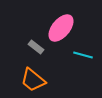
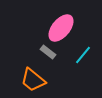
gray rectangle: moved 12 px right, 5 px down
cyan line: rotated 66 degrees counterclockwise
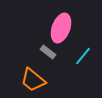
pink ellipse: rotated 20 degrees counterclockwise
cyan line: moved 1 px down
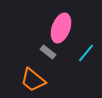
cyan line: moved 3 px right, 3 px up
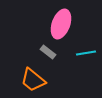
pink ellipse: moved 4 px up
cyan line: rotated 42 degrees clockwise
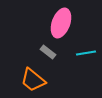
pink ellipse: moved 1 px up
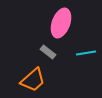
orange trapezoid: rotated 80 degrees counterclockwise
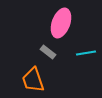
orange trapezoid: rotated 112 degrees clockwise
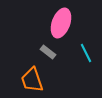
cyan line: rotated 72 degrees clockwise
orange trapezoid: moved 1 px left
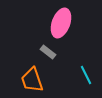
cyan line: moved 22 px down
